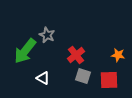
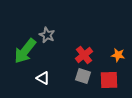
red cross: moved 8 px right
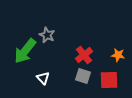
white triangle: rotated 16 degrees clockwise
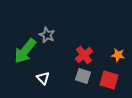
red square: rotated 18 degrees clockwise
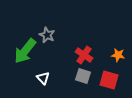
red cross: rotated 18 degrees counterclockwise
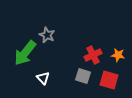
green arrow: moved 2 px down
red cross: moved 9 px right; rotated 30 degrees clockwise
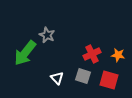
red cross: moved 1 px left, 1 px up
white triangle: moved 14 px right
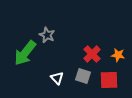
red cross: rotated 18 degrees counterclockwise
red square: rotated 18 degrees counterclockwise
